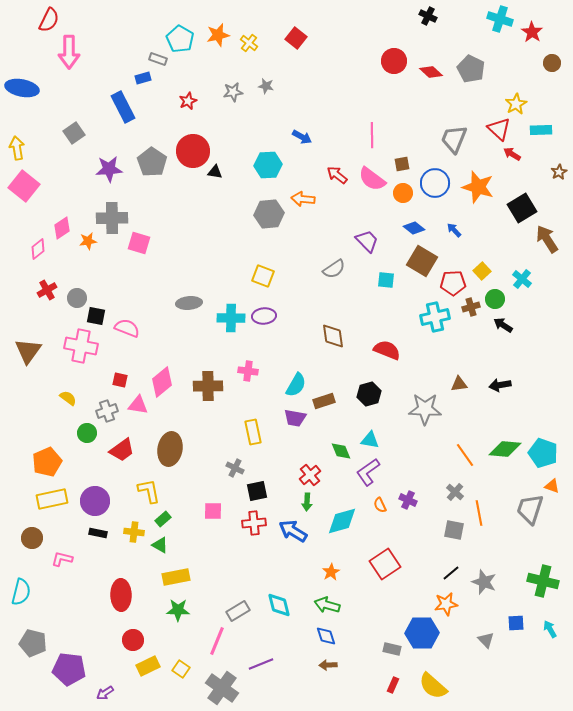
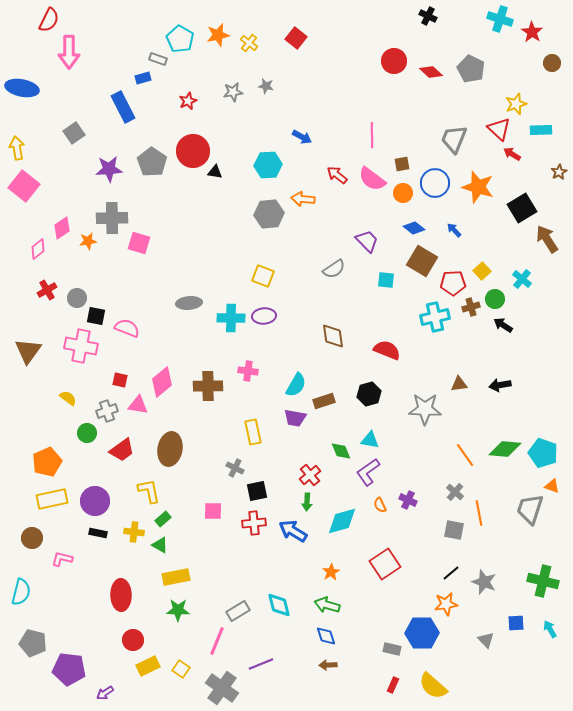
yellow star at (516, 104): rotated 10 degrees clockwise
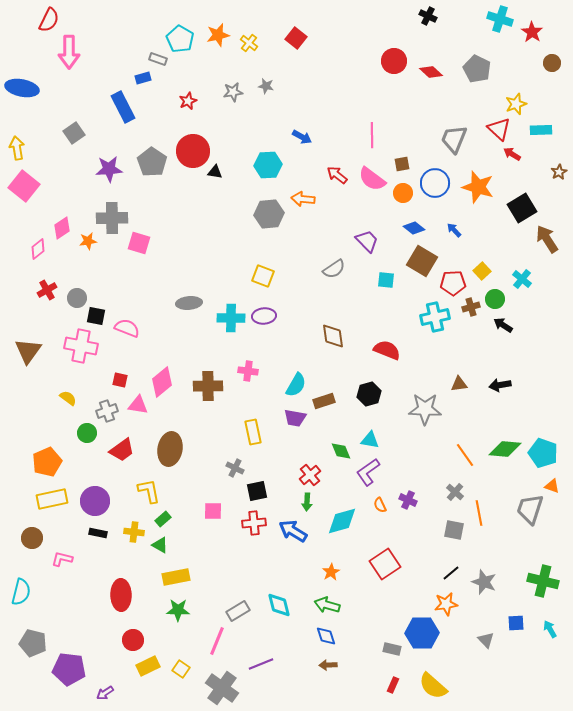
gray pentagon at (471, 69): moved 6 px right
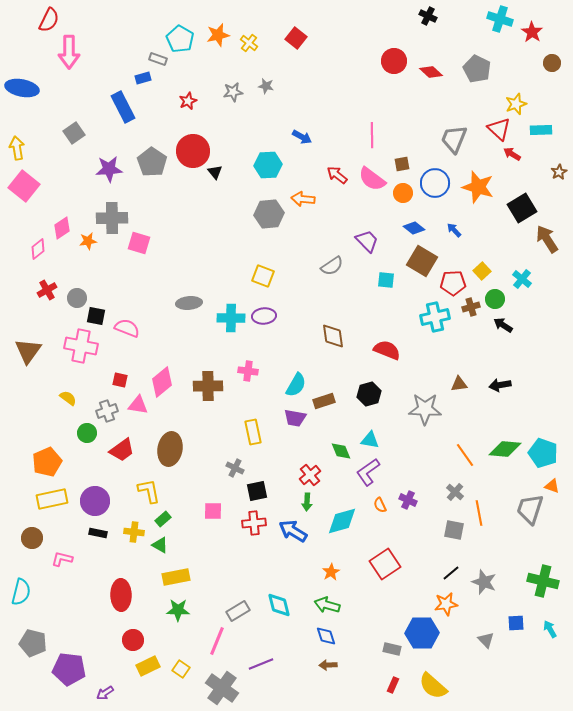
black triangle at (215, 172): rotated 42 degrees clockwise
gray semicircle at (334, 269): moved 2 px left, 3 px up
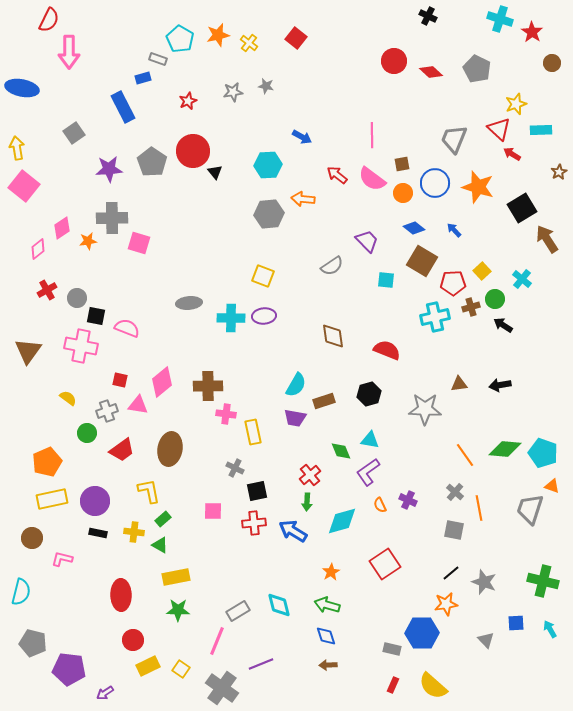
pink cross at (248, 371): moved 22 px left, 43 px down
orange line at (479, 513): moved 5 px up
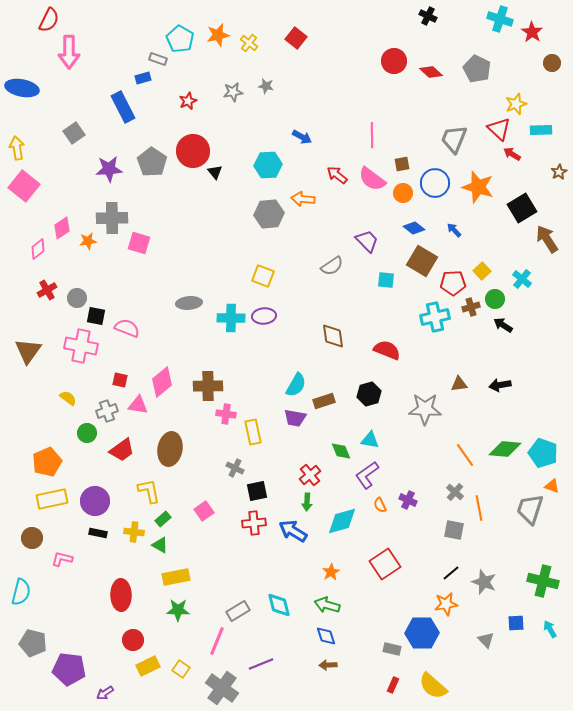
purple L-shape at (368, 472): moved 1 px left, 3 px down
pink square at (213, 511): moved 9 px left; rotated 36 degrees counterclockwise
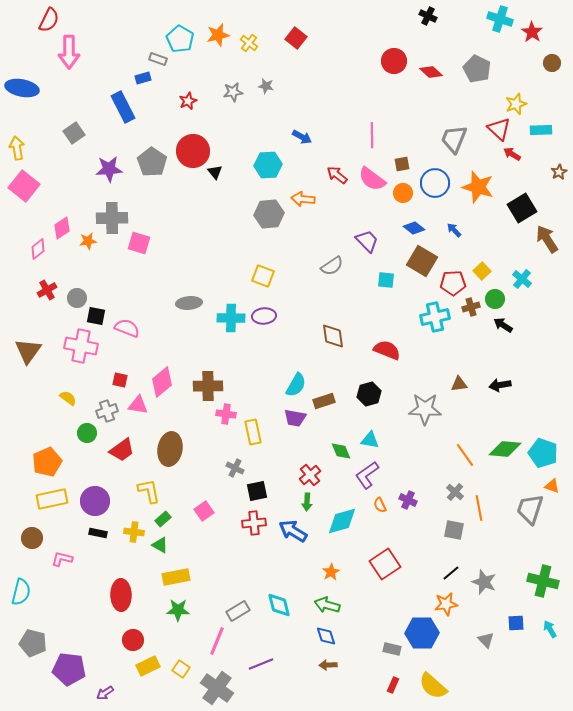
gray cross at (222, 688): moved 5 px left
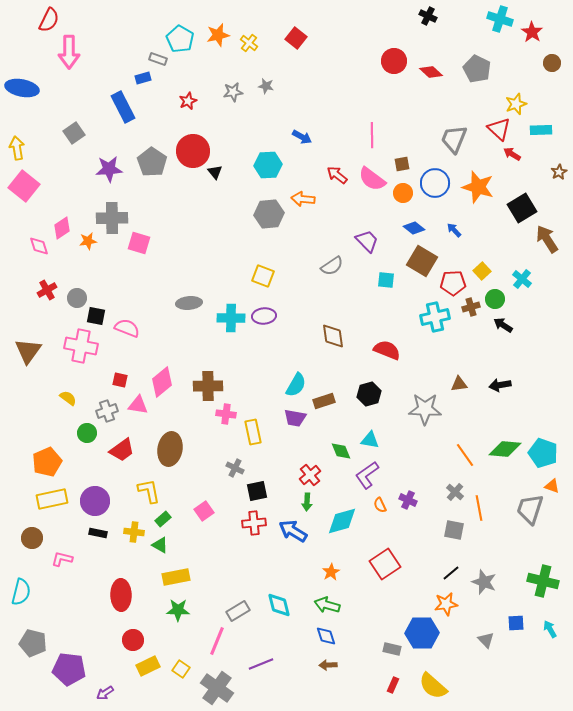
pink diamond at (38, 249): moved 1 px right, 3 px up; rotated 70 degrees counterclockwise
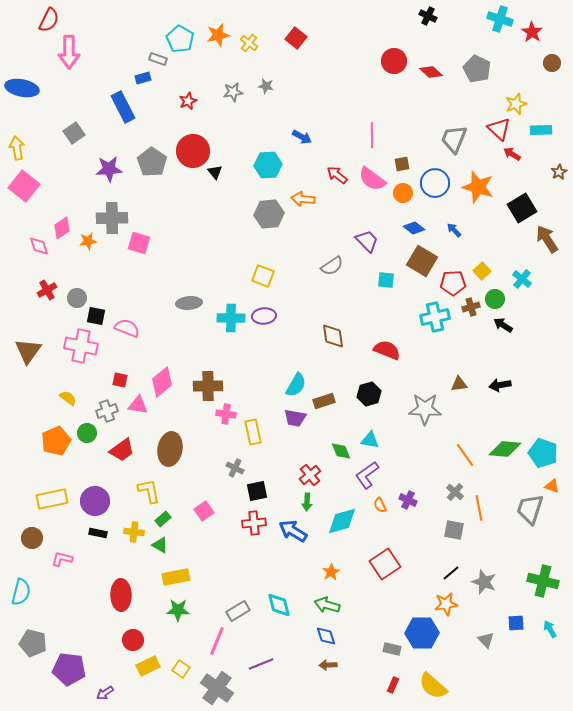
orange pentagon at (47, 462): moved 9 px right, 21 px up
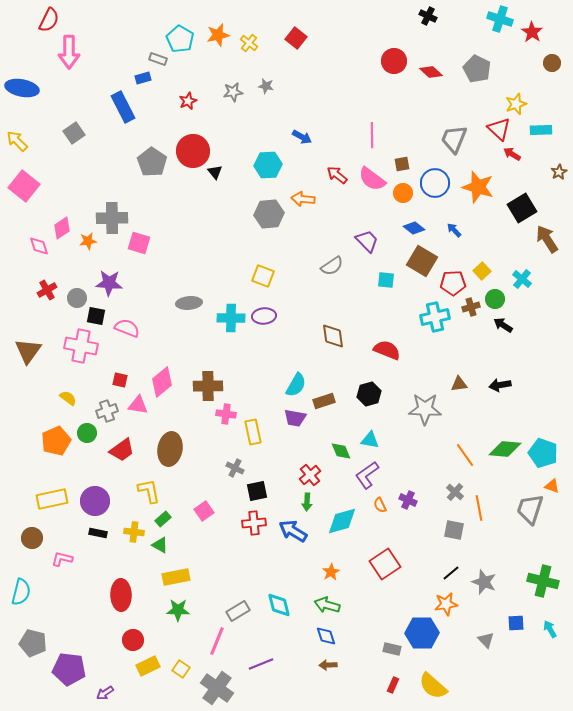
yellow arrow at (17, 148): moved 7 px up; rotated 35 degrees counterclockwise
purple star at (109, 169): moved 114 px down; rotated 8 degrees clockwise
